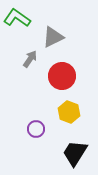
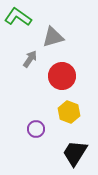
green L-shape: moved 1 px right, 1 px up
gray triangle: rotated 10 degrees clockwise
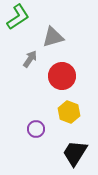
green L-shape: rotated 112 degrees clockwise
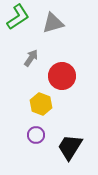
gray triangle: moved 14 px up
gray arrow: moved 1 px right, 1 px up
yellow hexagon: moved 28 px left, 8 px up
purple circle: moved 6 px down
black trapezoid: moved 5 px left, 6 px up
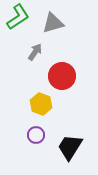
gray arrow: moved 4 px right, 6 px up
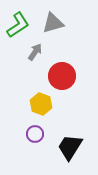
green L-shape: moved 8 px down
purple circle: moved 1 px left, 1 px up
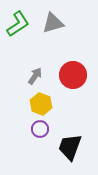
green L-shape: moved 1 px up
gray arrow: moved 24 px down
red circle: moved 11 px right, 1 px up
purple circle: moved 5 px right, 5 px up
black trapezoid: rotated 12 degrees counterclockwise
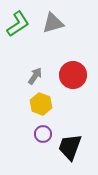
purple circle: moved 3 px right, 5 px down
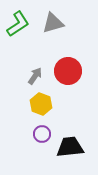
red circle: moved 5 px left, 4 px up
purple circle: moved 1 px left
black trapezoid: rotated 64 degrees clockwise
